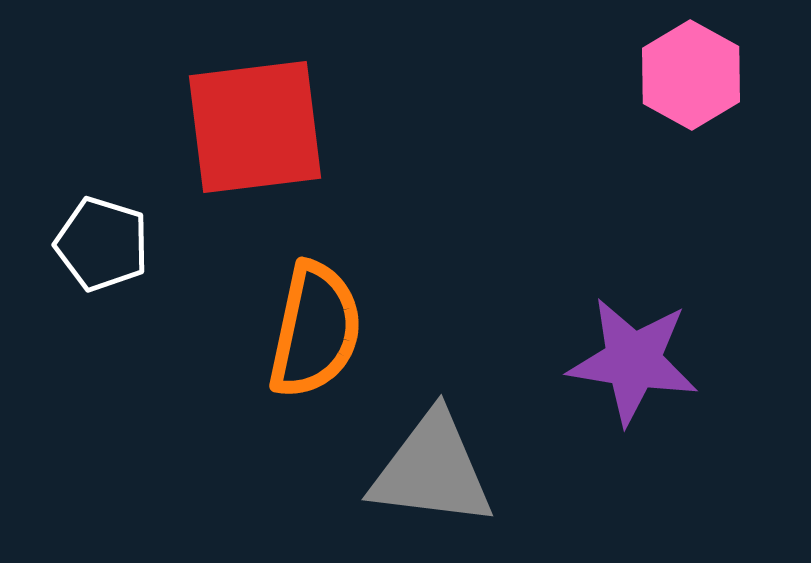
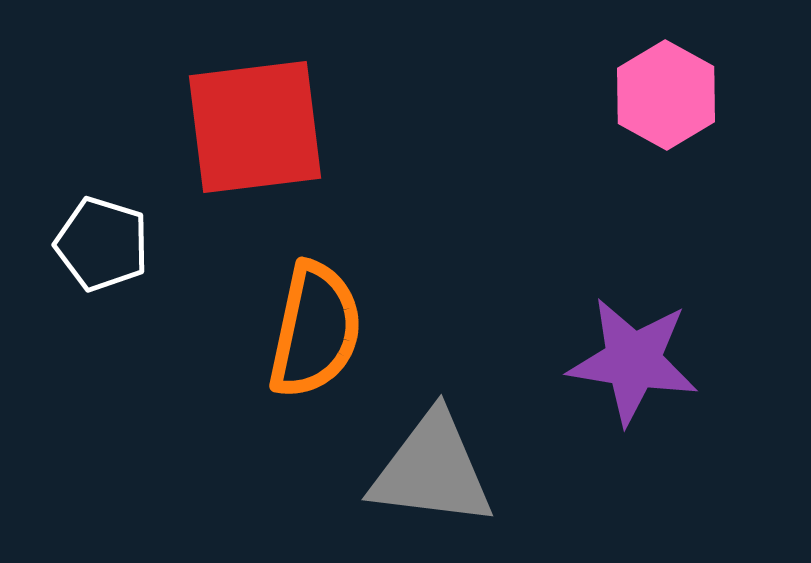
pink hexagon: moved 25 px left, 20 px down
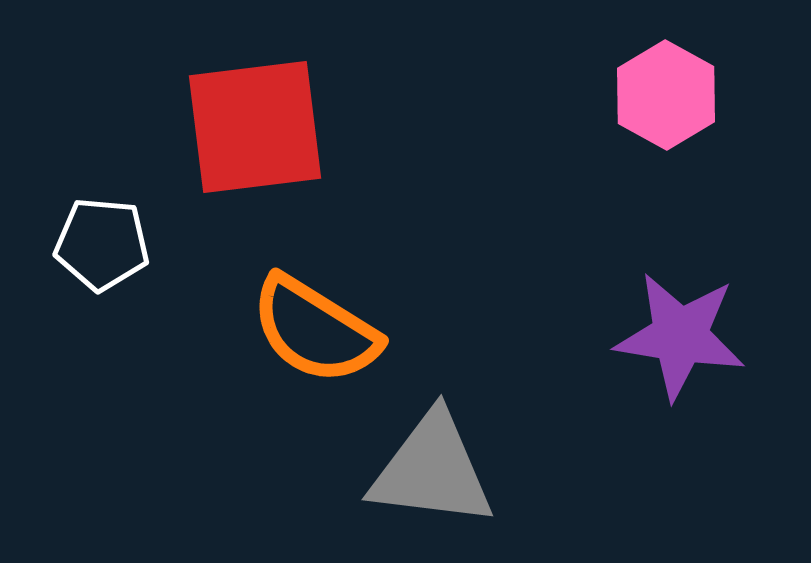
white pentagon: rotated 12 degrees counterclockwise
orange semicircle: rotated 110 degrees clockwise
purple star: moved 47 px right, 25 px up
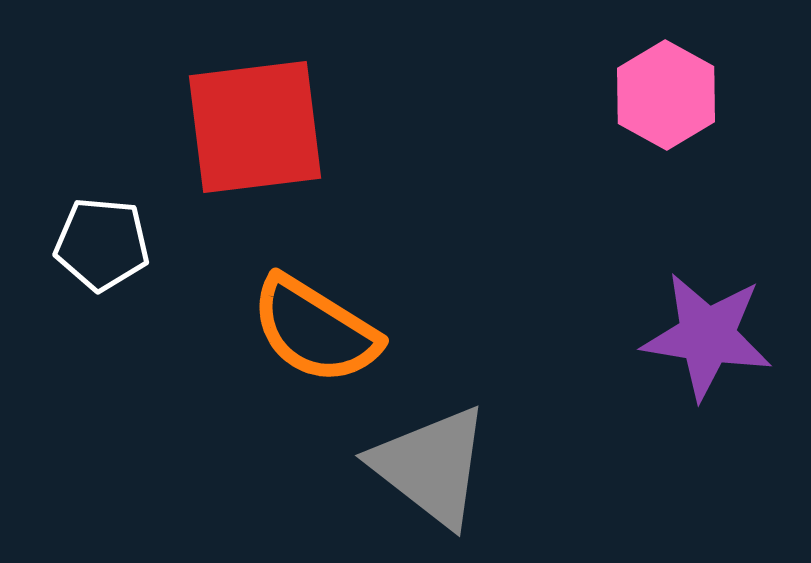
purple star: moved 27 px right
gray triangle: moved 1 px left, 4 px up; rotated 31 degrees clockwise
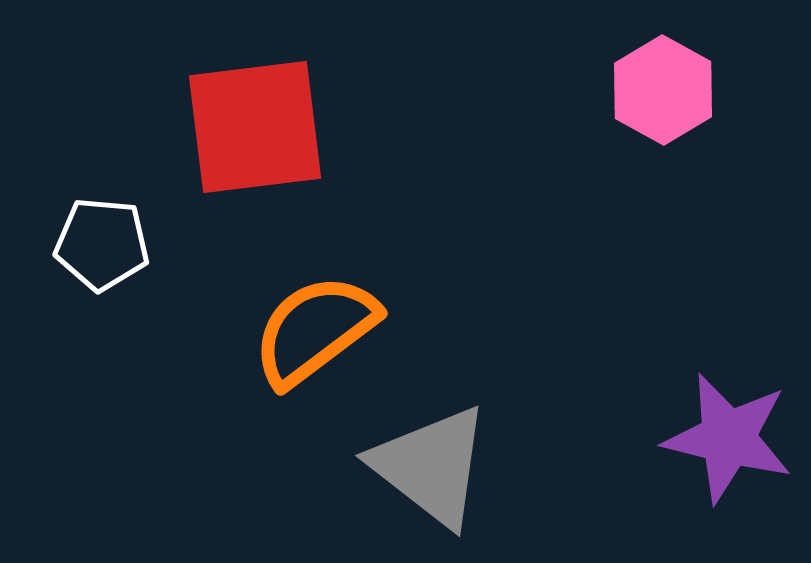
pink hexagon: moved 3 px left, 5 px up
orange semicircle: rotated 111 degrees clockwise
purple star: moved 21 px right, 102 px down; rotated 5 degrees clockwise
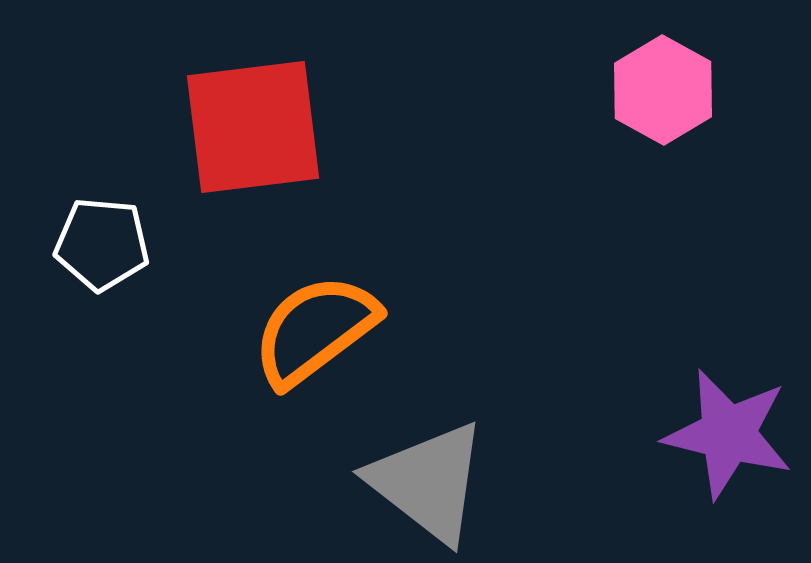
red square: moved 2 px left
purple star: moved 4 px up
gray triangle: moved 3 px left, 16 px down
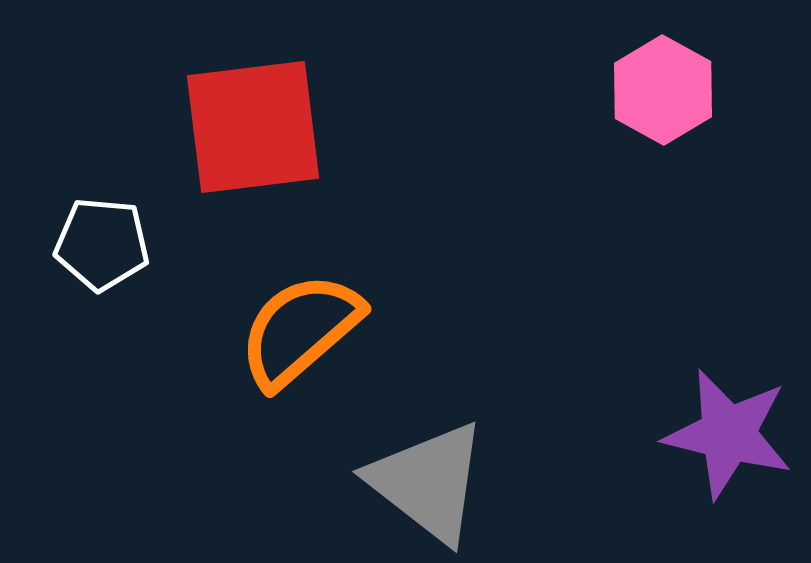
orange semicircle: moved 15 px left; rotated 4 degrees counterclockwise
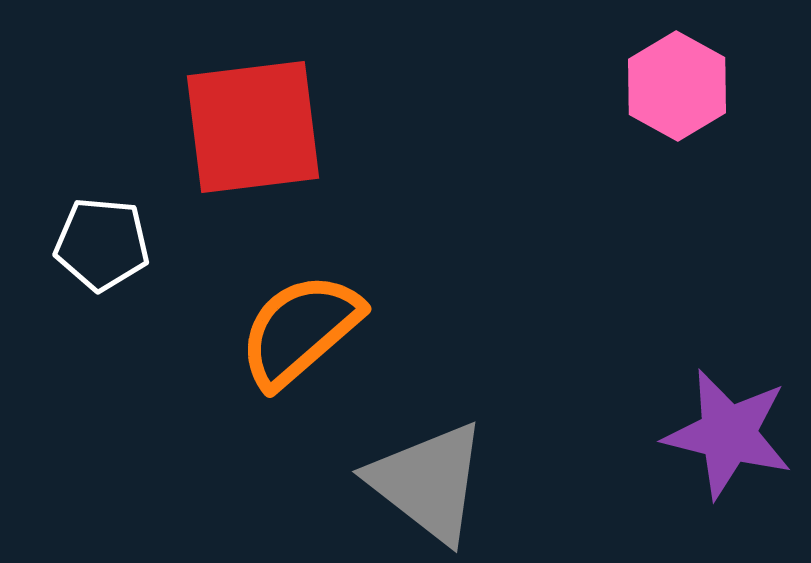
pink hexagon: moved 14 px right, 4 px up
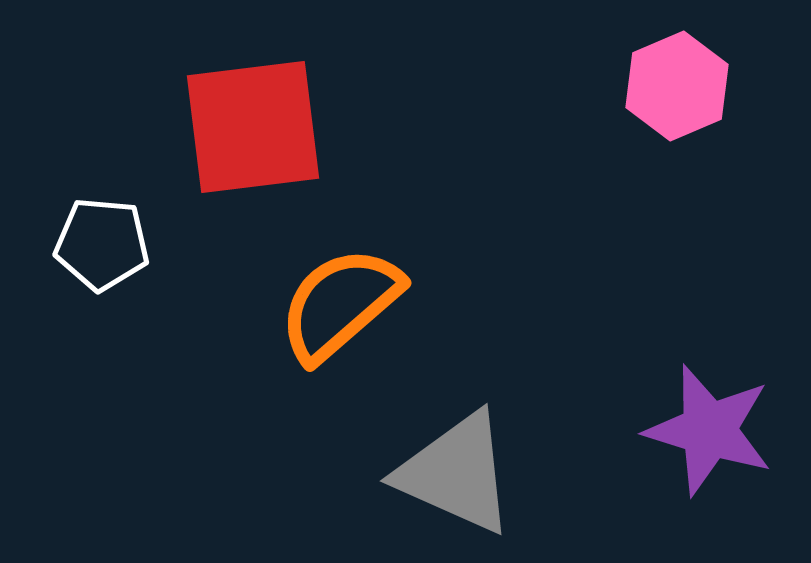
pink hexagon: rotated 8 degrees clockwise
orange semicircle: moved 40 px right, 26 px up
purple star: moved 19 px left, 4 px up; rotated 3 degrees clockwise
gray triangle: moved 28 px right, 9 px up; rotated 14 degrees counterclockwise
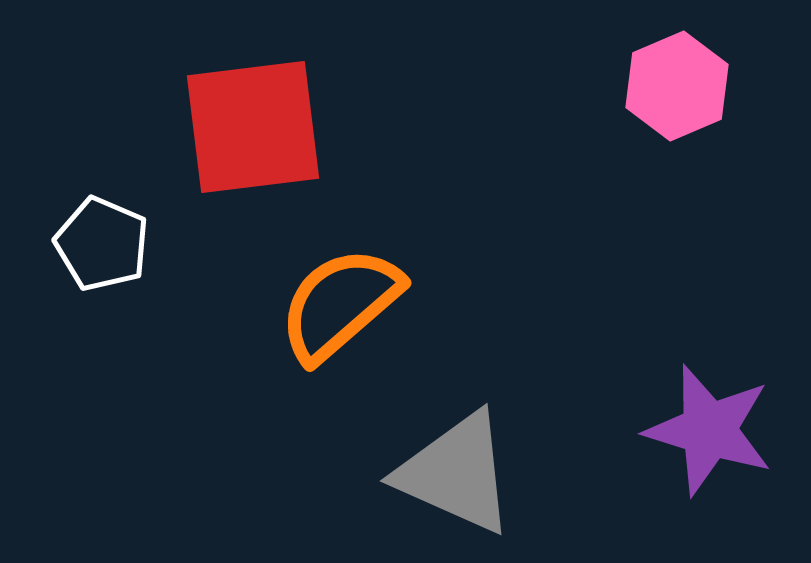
white pentagon: rotated 18 degrees clockwise
